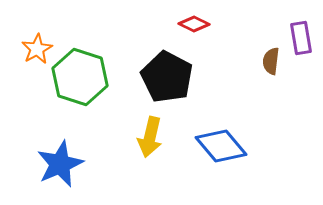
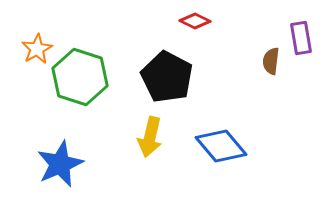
red diamond: moved 1 px right, 3 px up
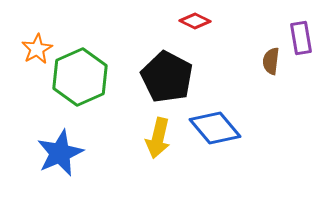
green hexagon: rotated 18 degrees clockwise
yellow arrow: moved 8 px right, 1 px down
blue diamond: moved 6 px left, 18 px up
blue star: moved 11 px up
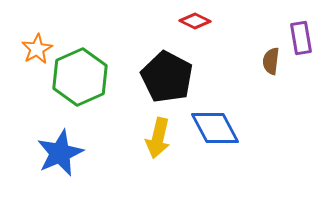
blue diamond: rotated 12 degrees clockwise
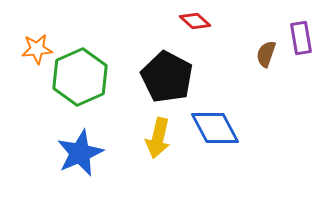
red diamond: rotated 16 degrees clockwise
orange star: rotated 24 degrees clockwise
brown semicircle: moved 5 px left, 7 px up; rotated 12 degrees clockwise
blue star: moved 20 px right
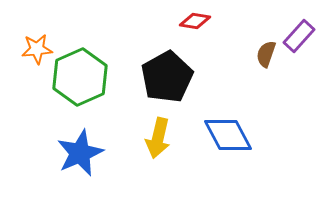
red diamond: rotated 32 degrees counterclockwise
purple rectangle: moved 2 px left, 2 px up; rotated 52 degrees clockwise
black pentagon: rotated 15 degrees clockwise
blue diamond: moved 13 px right, 7 px down
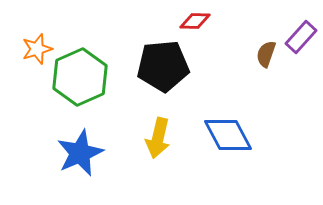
red diamond: rotated 8 degrees counterclockwise
purple rectangle: moved 2 px right, 1 px down
orange star: rotated 12 degrees counterclockwise
black pentagon: moved 4 px left, 11 px up; rotated 24 degrees clockwise
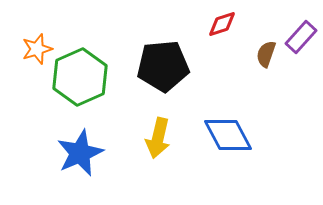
red diamond: moved 27 px right, 3 px down; rotated 20 degrees counterclockwise
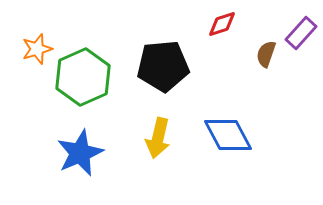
purple rectangle: moved 4 px up
green hexagon: moved 3 px right
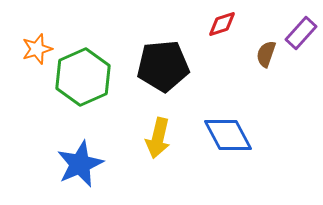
blue star: moved 11 px down
